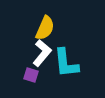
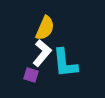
cyan L-shape: moved 1 px left
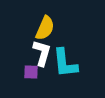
white L-shape: rotated 24 degrees counterclockwise
purple square: moved 3 px up; rotated 14 degrees counterclockwise
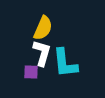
yellow semicircle: moved 2 px left
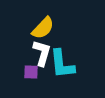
yellow semicircle: rotated 20 degrees clockwise
cyan L-shape: moved 3 px left, 1 px down
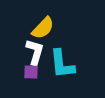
white L-shape: moved 7 px left, 1 px up
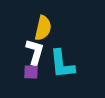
yellow semicircle: rotated 30 degrees counterclockwise
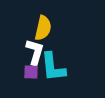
cyan L-shape: moved 9 px left, 3 px down
